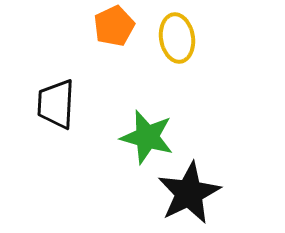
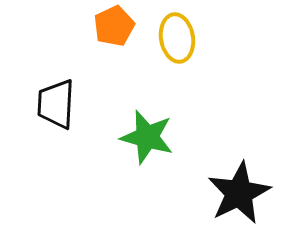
black star: moved 50 px right
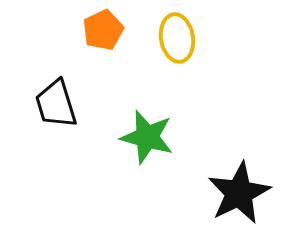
orange pentagon: moved 11 px left, 4 px down
black trapezoid: rotated 20 degrees counterclockwise
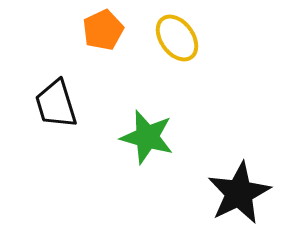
yellow ellipse: rotated 27 degrees counterclockwise
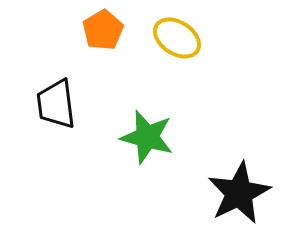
orange pentagon: rotated 6 degrees counterclockwise
yellow ellipse: rotated 21 degrees counterclockwise
black trapezoid: rotated 10 degrees clockwise
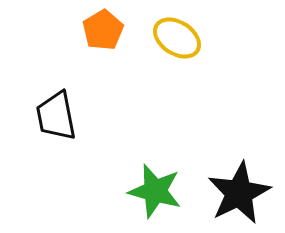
black trapezoid: moved 12 px down; rotated 4 degrees counterclockwise
green star: moved 8 px right, 54 px down
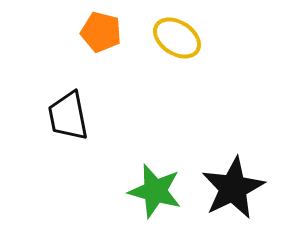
orange pentagon: moved 2 px left, 2 px down; rotated 27 degrees counterclockwise
black trapezoid: moved 12 px right
black star: moved 6 px left, 5 px up
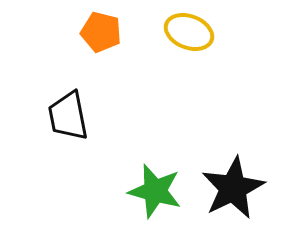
yellow ellipse: moved 12 px right, 6 px up; rotated 12 degrees counterclockwise
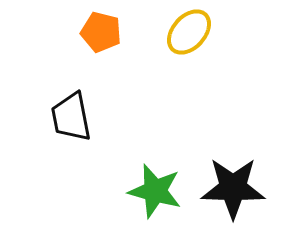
yellow ellipse: rotated 69 degrees counterclockwise
black trapezoid: moved 3 px right, 1 px down
black star: rotated 28 degrees clockwise
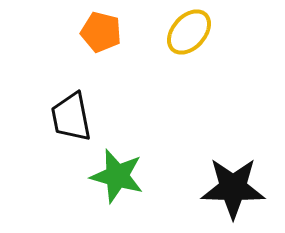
green star: moved 38 px left, 15 px up
